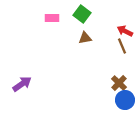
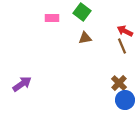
green square: moved 2 px up
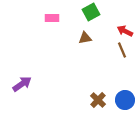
green square: moved 9 px right; rotated 24 degrees clockwise
brown line: moved 4 px down
brown cross: moved 21 px left, 17 px down
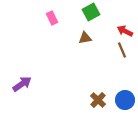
pink rectangle: rotated 64 degrees clockwise
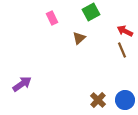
brown triangle: moved 6 px left; rotated 32 degrees counterclockwise
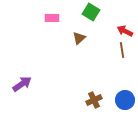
green square: rotated 30 degrees counterclockwise
pink rectangle: rotated 64 degrees counterclockwise
brown line: rotated 14 degrees clockwise
brown cross: moved 4 px left; rotated 21 degrees clockwise
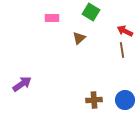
brown cross: rotated 21 degrees clockwise
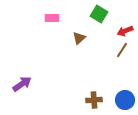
green square: moved 8 px right, 2 px down
red arrow: rotated 49 degrees counterclockwise
brown line: rotated 42 degrees clockwise
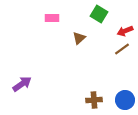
brown line: moved 1 px up; rotated 21 degrees clockwise
